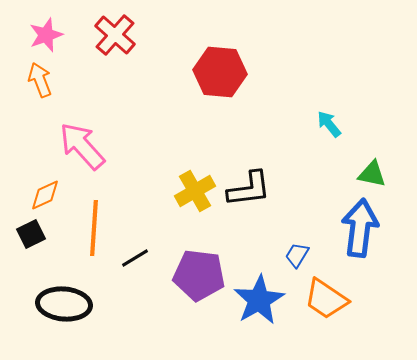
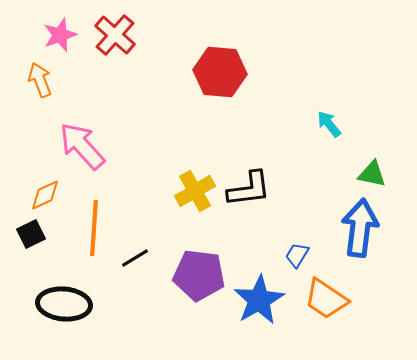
pink star: moved 14 px right
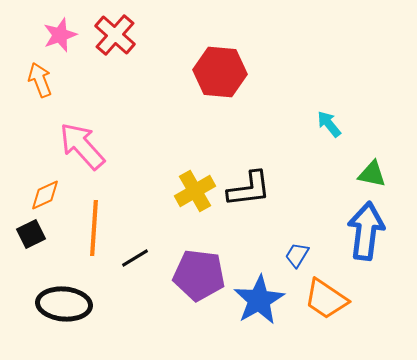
blue arrow: moved 6 px right, 3 px down
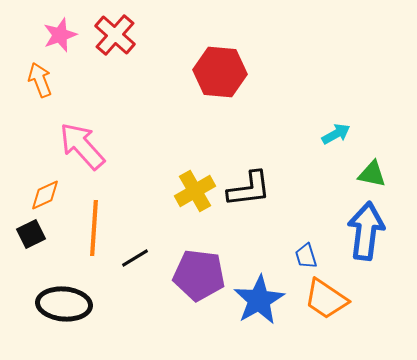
cyan arrow: moved 7 px right, 10 px down; rotated 100 degrees clockwise
blue trapezoid: moved 9 px right, 1 px down; rotated 48 degrees counterclockwise
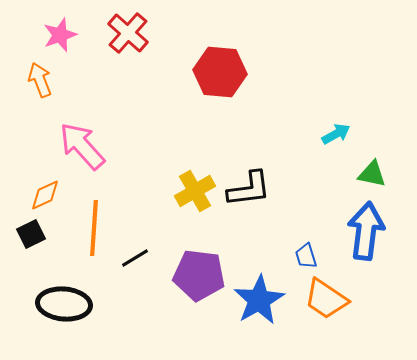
red cross: moved 13 px right, 2 px up
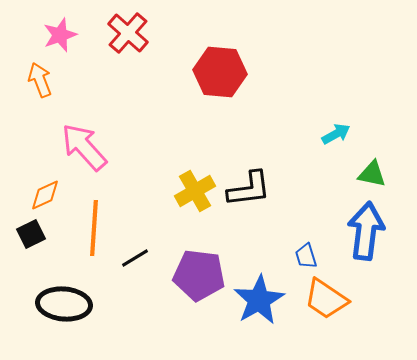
pink arrow: moved 2 px right, 1 px down
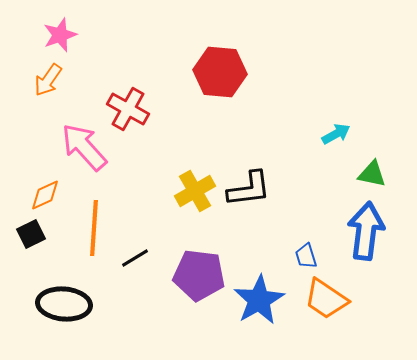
red cross: moved 76 px down; rotated 12 degrees counterclockwise
orange arrow: moved 8 px right; rotated 124 degrees counterclockwise
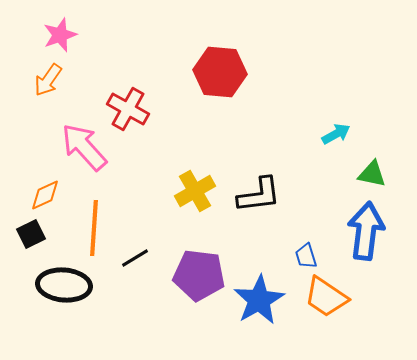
black L-shape: moved 10 px right, 6 px down
orange trapezoid: moved 2 px up
black ellipse: moved 19 px up
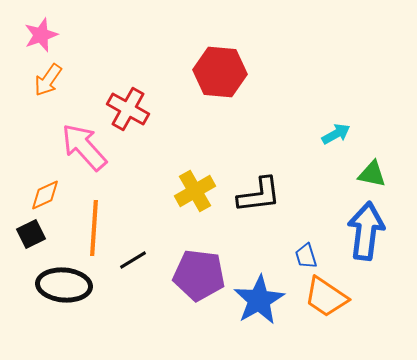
pink star: moved 19 px left
black line: moved 2 px left, 2 px down
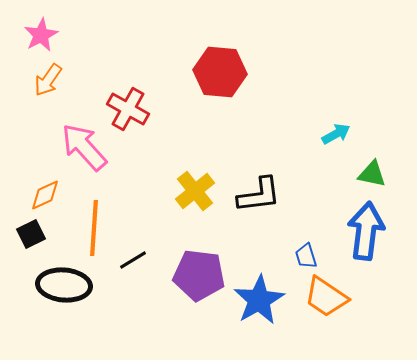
pink star: rotated 8 degrees counterclockwise
yellow cross: rotated 9 degrees counterclockwise
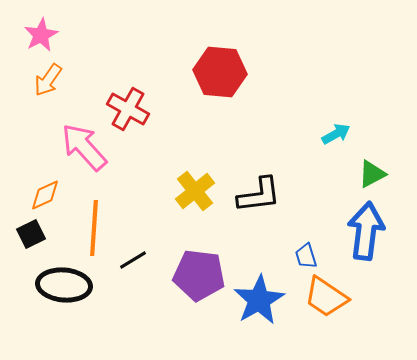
green triangle: rotated 40 degrees counterclockwise
